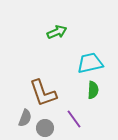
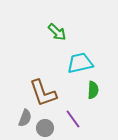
green arrow: rotated 66 degrees clockwise
cyan trapezoid: moved 10 px left
purple line: moved 1 px left
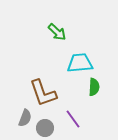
cyan trapezoid: rotated 8 degrees clockwise
green semicircle: moved 1 px right, 3 px up
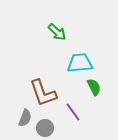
green semicircle: rotated 30 degrees counterclockwise
purple line: moved 7 px up
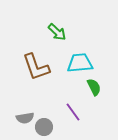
brown L-shape: moved 7 px left, 26 px up
gray semicircle: rotated 60 degrees clockwise
gray circle: moved 1 px left, 1 px up
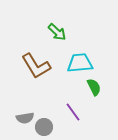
brown L-shape: moved 1 px up; rotated 12 degrees counterclockwise
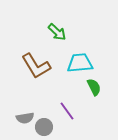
purple line: moved 6 px left, 1 px up
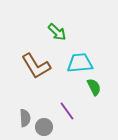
gray semicircle: rotated 84 degrees counterclockwise
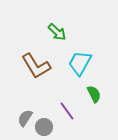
cyan trapezoid: rotated 56 degrees counterclockwise
green semicircle: moved 7 px down
gray semicircle: rotated 144 degrees counterclockwise
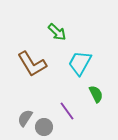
brown L-shape: moved 4 px left, 2 px up
green semicircle: moved 2 px right
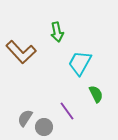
green arrow: rotated 36 degrees clockwise
brown L-shape: moved 11 px left, 12 px up; rotated 12 degrees counterclockwise
